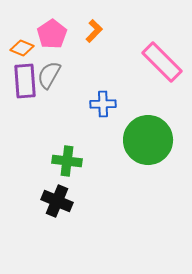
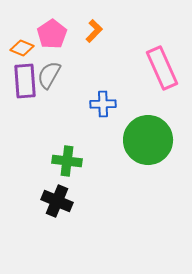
pink rectangle: moved 6 px down; rotated 21 degrees clockwise
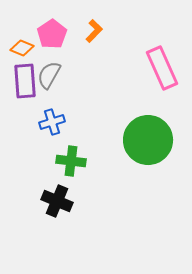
blue cross: moved 51 px left, 18 px down; rotated 15 degrees counterclockwise
green cross: moved 4 px right
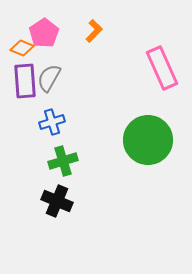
pink pentagon: moved 8 px left, 1 px up
gray semicircle: moved 3 px down
green cross: moved 8 px left; rotated 24 degrees counterclockwise
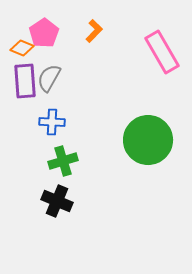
pink rectangle: moved 16 px up; rotated 6 degrees counterclockwise
blue cross: rotated 20 degrees clockwise
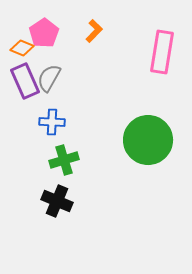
pink rectangle: rotated 39 degrees clockwise
purple rectangle: rotated 20 degrees counterclockwise
green cross: moved 1 px right, 1 px up
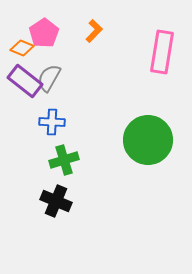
purple rectangle: rotated 28 degrees counterclockwise
black cross: moved 1 px left
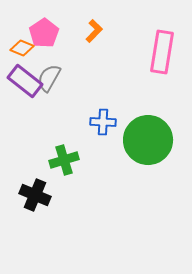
blue cross: moved 51 px right
black cross: moved 21 px left, 6 px up
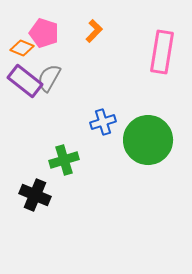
pink pentagon: rotated 20 degrees counterclockwise
blue cross: rotated 20 degrees counterclockwise
